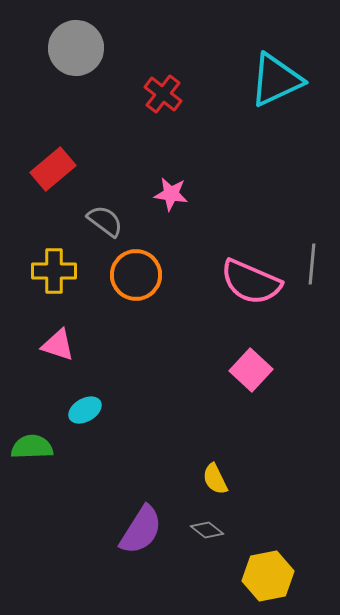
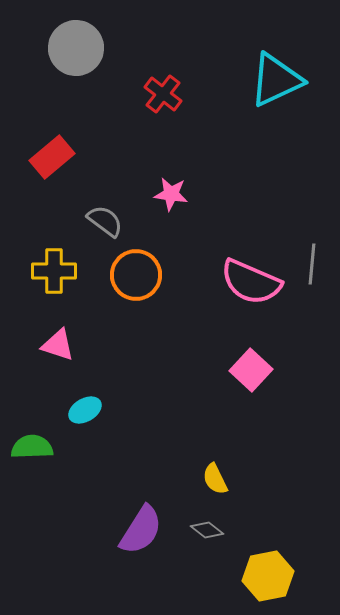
red rectangle: moved 1 px left, 12 px up
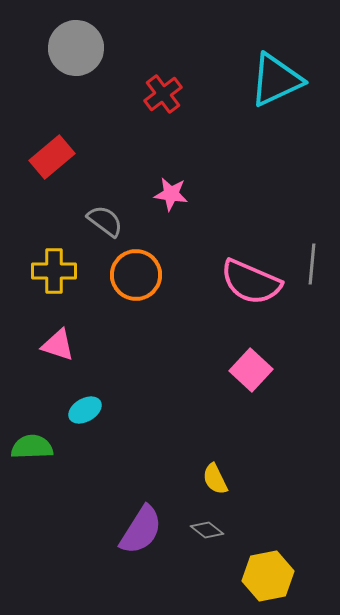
red cross: rotated 15 degrees clockwise
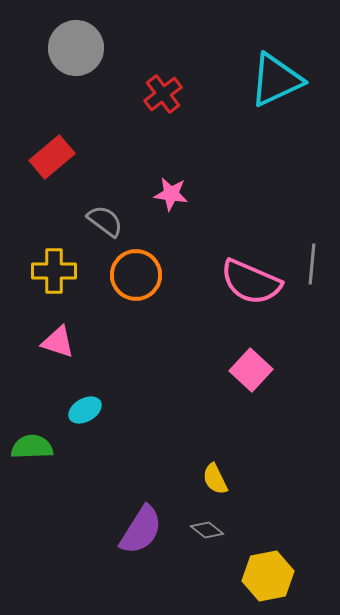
pink triangle: moved 3 px up
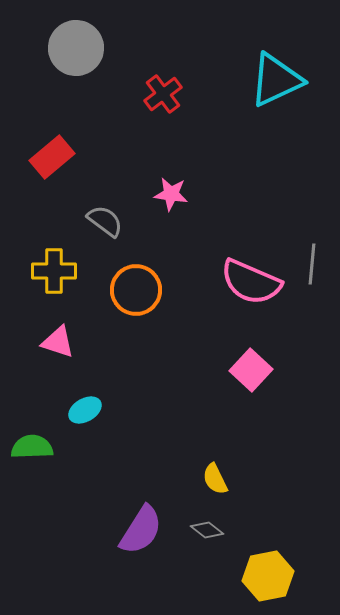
orange circle: moved 15 px down
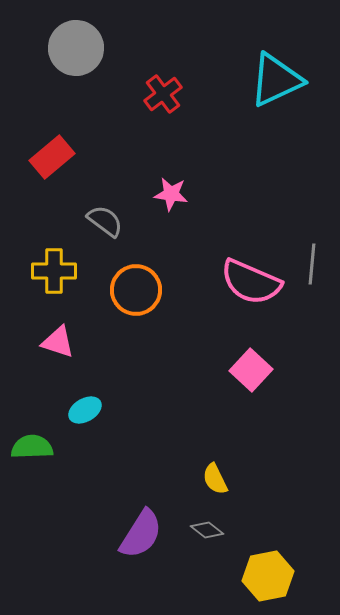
purple semicircle: moved 4 px down
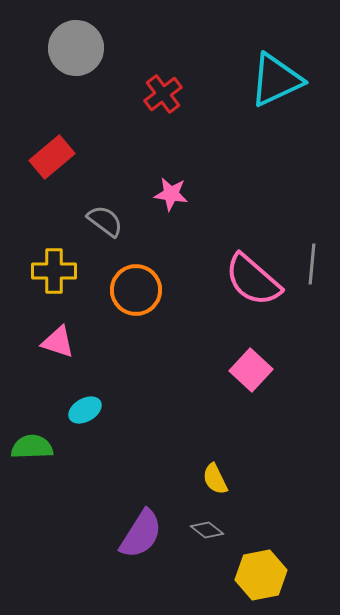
pink semicircle: moved 2 px right, 2 px up; rotated 18 degrees clockwise
yellow hexagon: moved 7 px left, 1 px up
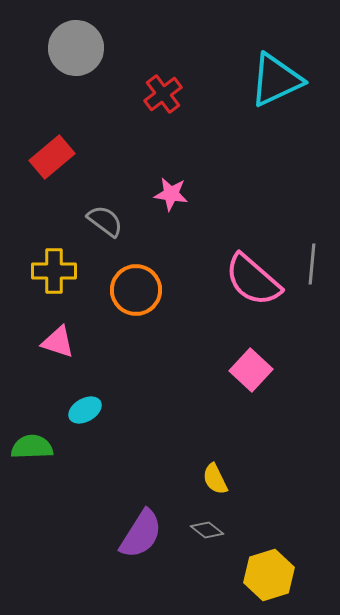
yellow hexagon: moved 8 px right; rotated 6 degrees counterclockwise
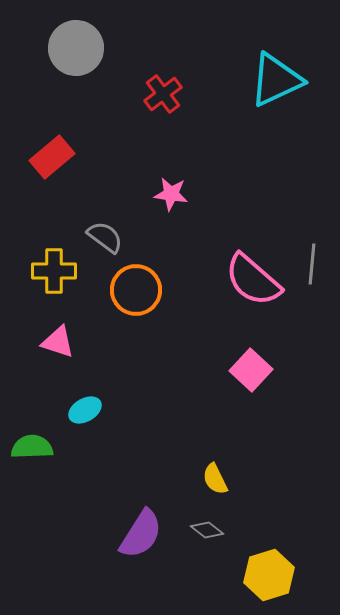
gray semicircle: moved 16 px down
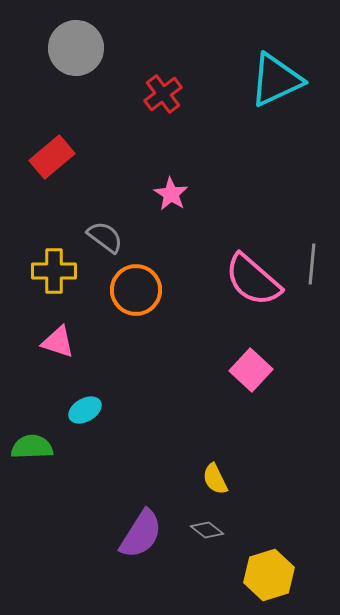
pink star: rotated 24 degrees clockwise
